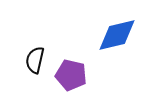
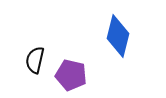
blue diamond: moved 1 px right, 1 px down; rotated 63 degrees counterclockwise
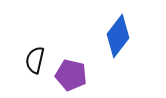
blue diamond: rotated 24 degrees clockwise
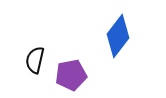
purple pentagon: rotated 24 degrees counterclockwise
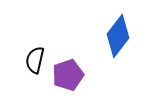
purple pentagon: moved 3 px left; rotated 8 degrees counterclockwise
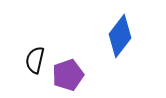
blue diamond: moved 2 px right
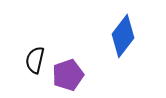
blue diamond: moved 3 px right
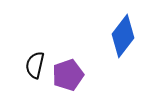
black semicircle: moved 5 px down
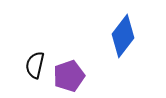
purple pentagon: moved 1 px right, 1 px down
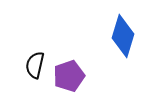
blue diamond: rotated 21 degrees counterclockwise
